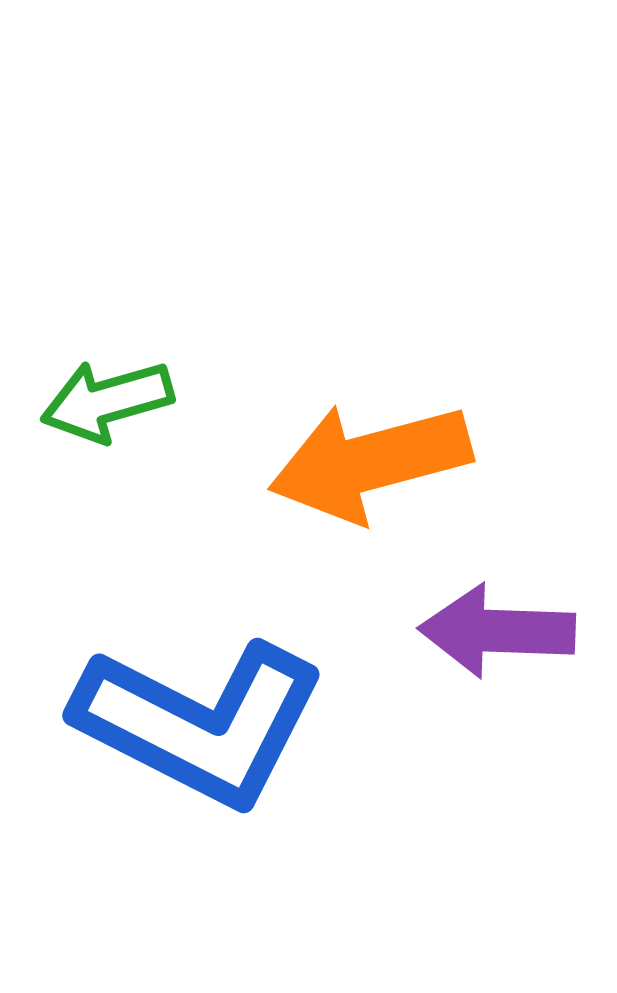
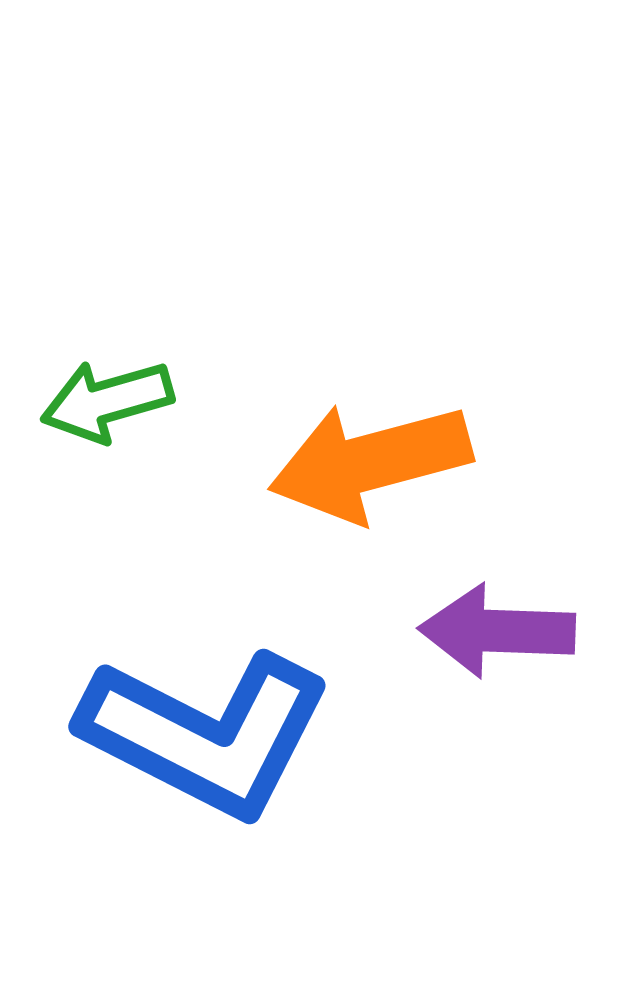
blue L-shape: moved 6 px right, 11 px down
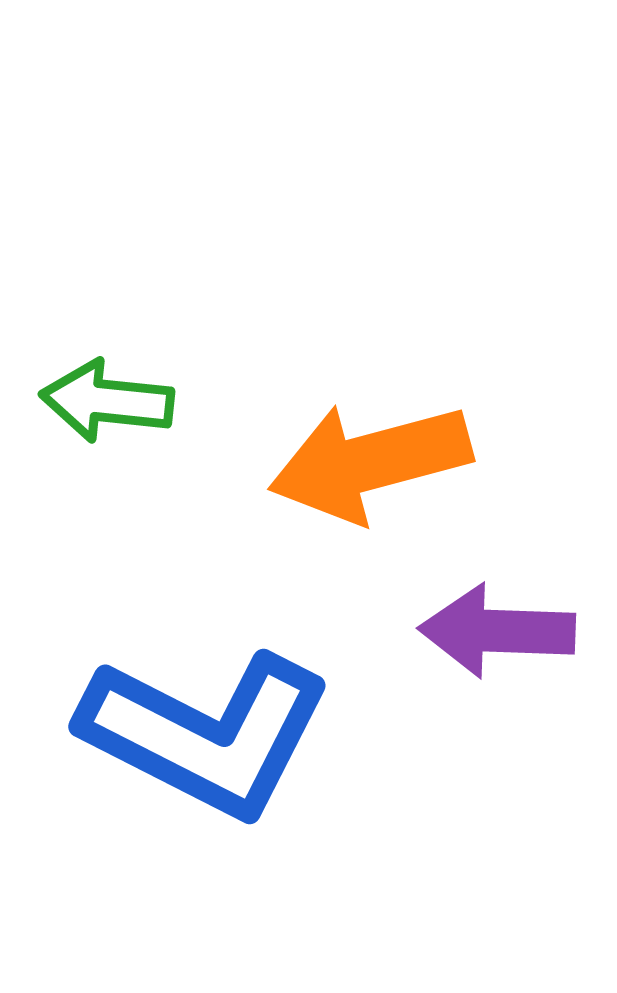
green arrow: rotated 22 degrees clockwise
